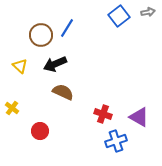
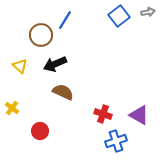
blue line: moved 2 px left, 8 px up
purple triangle: moved 2 px up
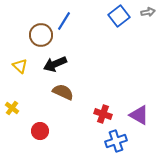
blue line: moved 1 px left, 1 px down
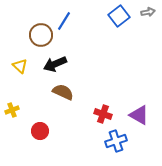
yellow cross: moved 2 px down; rotated 32 degrees clockwise
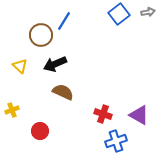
blue square: moved 2 px up
